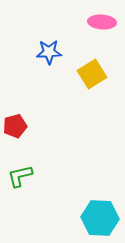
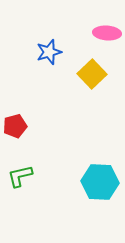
pink ellipse: moved 5 px right, 11 px down
blue star: rotated 15 degrees counterclockwise
yellow square: rotated 12 degrees counterclockwise
cyan hexagon: moved 36 px up
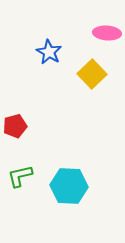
blue star: rotated 25 degrees counterclockwise
cyan hexagon: moved 31 px left, 4 px down
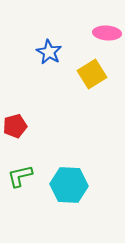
yellow square: rotated 12 degrees clockwise
cyan hexagon: moved 1 px up
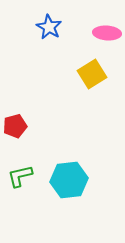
blue star: moved 25 px up
cyan hexagon: moved 5 px up; rotated 9 degrees counterclockwise
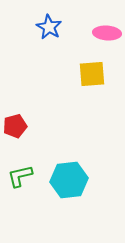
yellow square: rotated 28 degrees clockwise
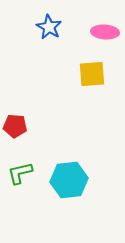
pink ellipse: moved 2 px left, 1 px up
red pentagon: rotated 20 degrees clockwise
green L-shape: moved 3 px up
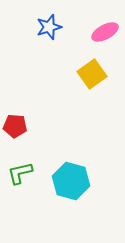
blue star: rotated 25 degrees clockwise
pink ellipse: rotated 32 degrees counterclockwise
yellow square: rotated 32 degrees counterclockwise
cyan hexagon: moved 2 px right, 1 px down; rotated 21 degrees clockwise
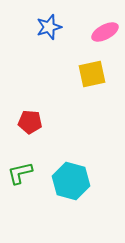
yellow square: rotated 24 degrees clockwise
red pentagon: moved 15 px right, 4 px up
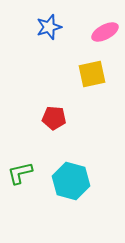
red pentagon: moved 24 px right, 4 px up
